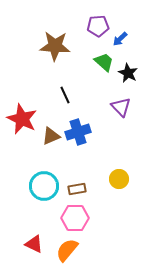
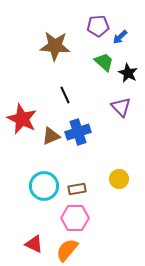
blue arrow: moved 2 px up
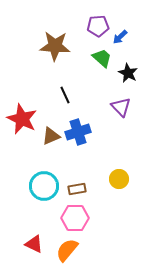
green trapezoid: moved 2 px left, 4 px up
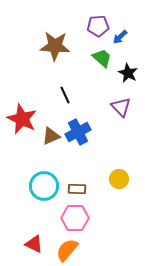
blue cross: rotated 10 degrees counterclockwise
brown rectangle: rotated 12 degrees clockwise
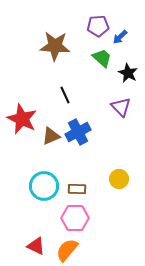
red triangle: moved 2 px right, 2 px down
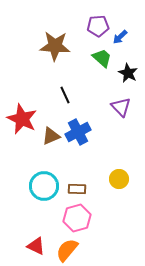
pink hexagon: moved 2 px right; rotated 16 degrees counterclockwise
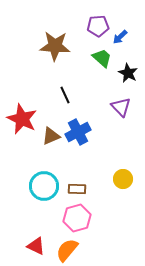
yellow circle: moved 4 px right
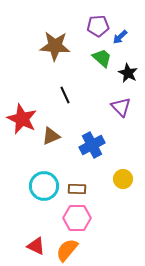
blue cross: moved 14 px right, 13 px down
pink hexagon: rotated 16 degrees clockwise
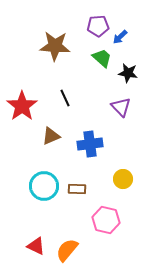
black star: rotated 18 degrees counterclockwise
black line: moved 3 px down
red star: moved 13 px up; rotated 12 degrees clockwise
blue cross: moved 2 px left, 1 px up; rotated 20 degrees clockwise
pink hexagon: moved 29 px right, 2 px down; rotated 12 degrees clockwise
